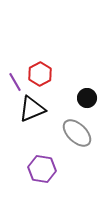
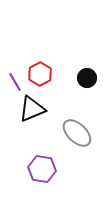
black circle: moved 20 px up
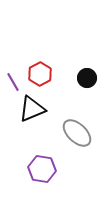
purple line: moved 2 px left
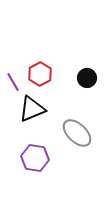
purple hexagon: moved 7 px left, 11 px up
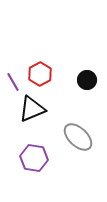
black circle: moved 2 px down
gray ellipse: moved 1 px right, 4 px down
purple hexagon: moved 1 px left
